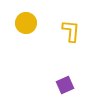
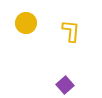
purple square: rotated 18 degrees counterclockwise
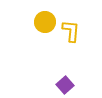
yellow circle: moved 19 px right, 1 px up
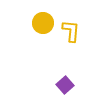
yellow circle: moved 2 px left, 1 px down
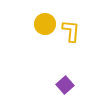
yellow circle: moved 2 px right, 1 px down
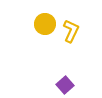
yellow L-shape: rotated 20 degrees clockwise
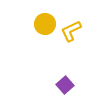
yellow L-shape: rotated 140 degrees counterclockwise
